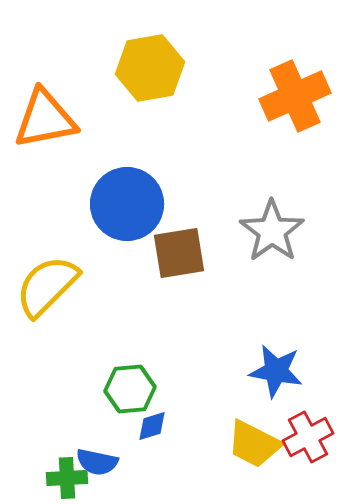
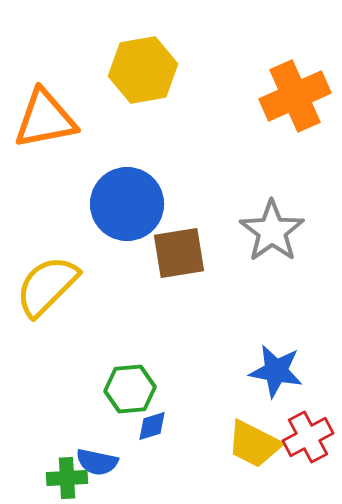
yellow hexagon: moved 7 px left, 2 px down
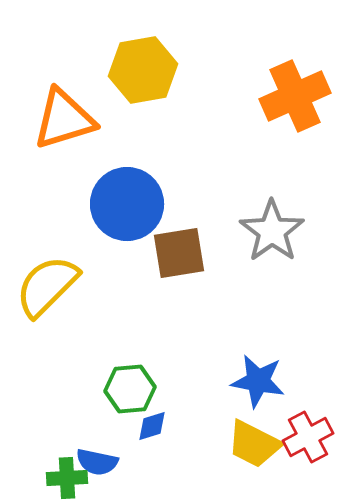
orange triangle: moved 19 px right; rotated 6 degrees counterclockwise
blue star: moved 18 px left, 10 px down
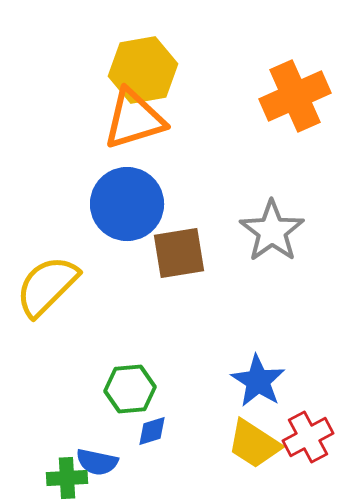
orange triangle: moved 70 px right
blue star: rotated 22 degrees clockwise
blue diamond: moved 5 px down
yellow trapezoid: rotated 6 degrees clockwise
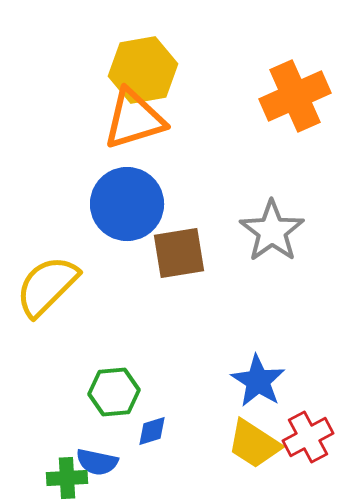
green hexagon: moved 16 px left, 3 px down
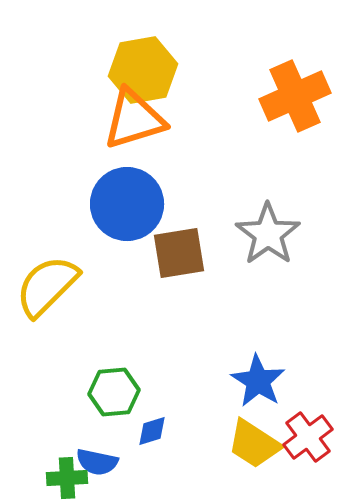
gray star: moved 4 px left, 3 px down
red cross: rotated 9 degrees counterclockwise
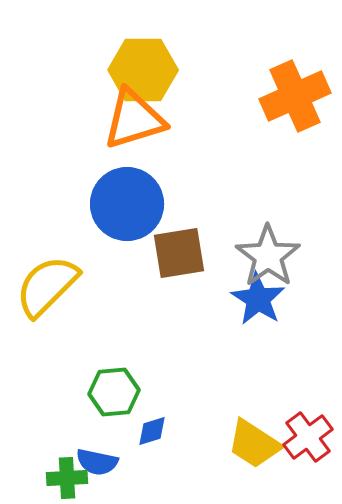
yellow hexagon: rotated 10 degrees clockwise
gray star: moved 22 px down
blue star: moved 82 px up
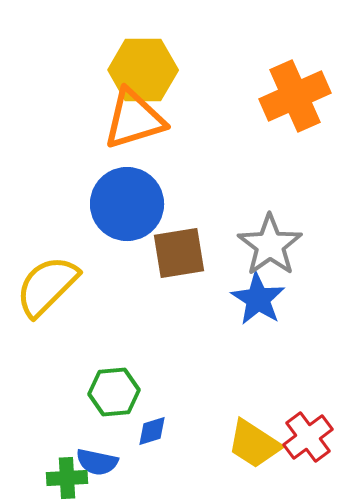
gray star: moved 2 px right, 11 px up
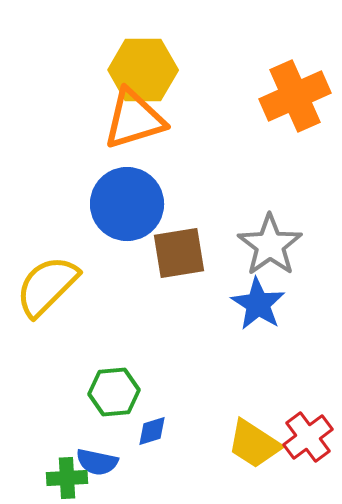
blue star: moved 5 px down
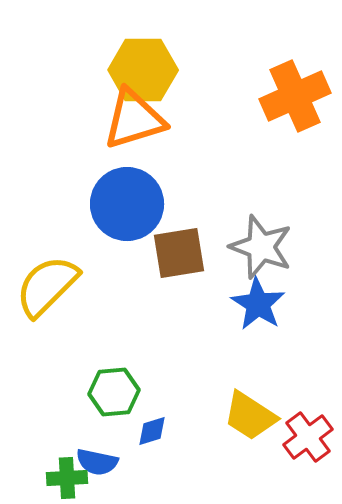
gray star: moved 9 px left, 2 px down; rotated 16 degrees counterclockwise
yellow trapezoid: moved 4 px left, 28 px up
